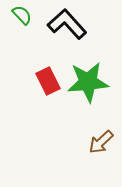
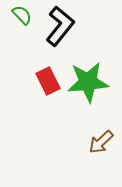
black L-shape: moved 7 px left, 2 px down; rotated 81 degrees clockwise
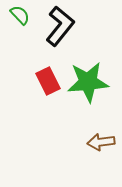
green semicircle: moved 2 px left
brown arrow: rotated 36 degrees clockwise
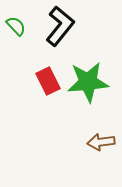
green semicircle: moved 4 px left, 11 px down
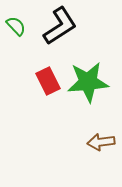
black L-shape: rotated 18 degrees clockwise
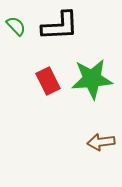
black L-shape: rotated 30 degrees clockwise
green star: moved 4 px right, 3 px up
